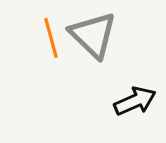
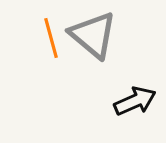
gray triangle: rotated 4 degrees counterclockwise
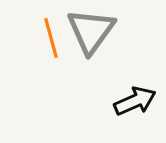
gray triangle: moved 2 px left, 4 px up; rotated 26 degrees clockwise
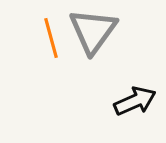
gray triangle: moved 2 px right
